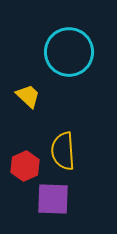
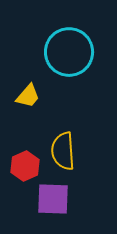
yellow trapezoid: rotated 88 degrees clockwise
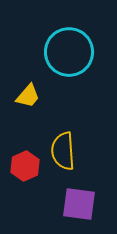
purple square: moved 26 px right, 5 px down; rotated 6 degrees clockwise
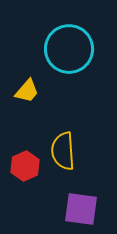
cyan circle: moved 3 px up
yellow trapezoid: moved 1 px left, 5 px up
purple square: moved 2 px right, 5 px down
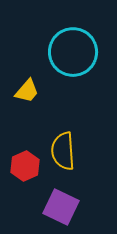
cyan circle: moved 4 px right, 3 px down
purple square: moved 20 px left, 2 px up; rotated 18 degrees clockwise
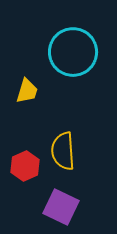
yellow trapezoid: rotated 24 degrees counterclockwise
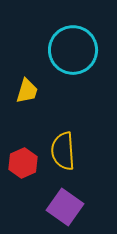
cyan circle: moved 2 px up
red hexagon: moved 2 px left, 3 px up
purple square: moved 4 px right; rotated 9 degrees clockwise
